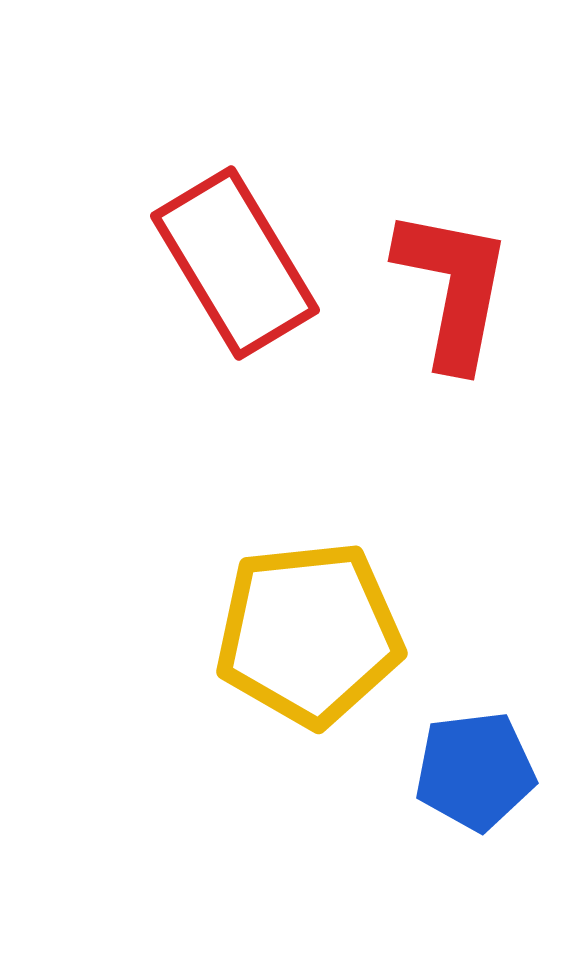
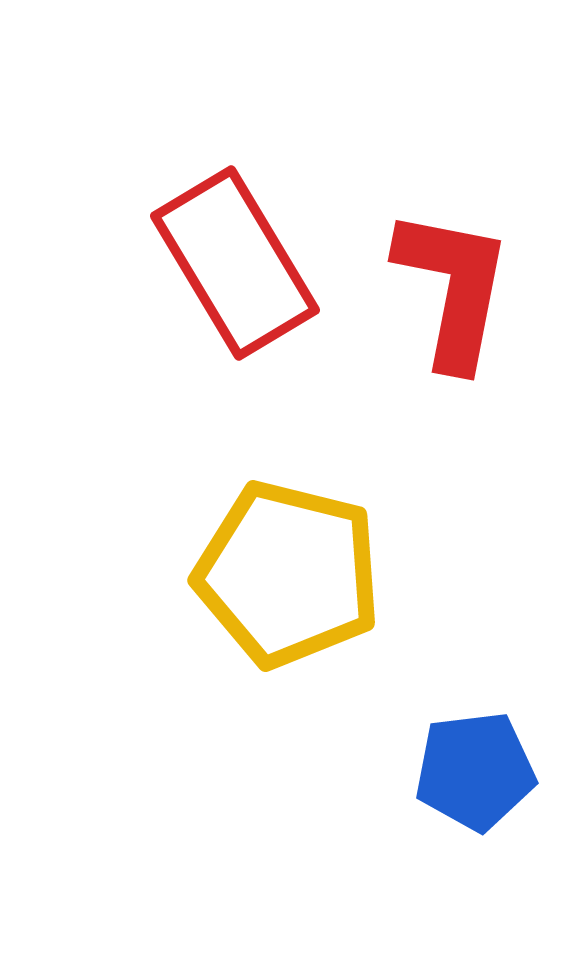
yellow pentagon: moved 21 px left, 60 px up; rotated 20 degrees clockwise
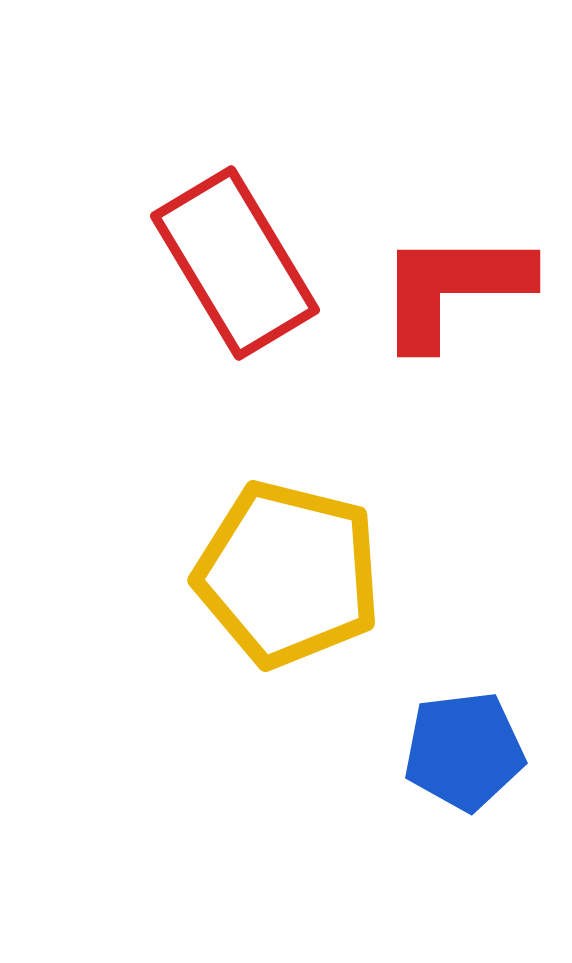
red L-shape: rotated 101 degrees counterclockwise
blue pentagon: moved 11 px left, 20 px up
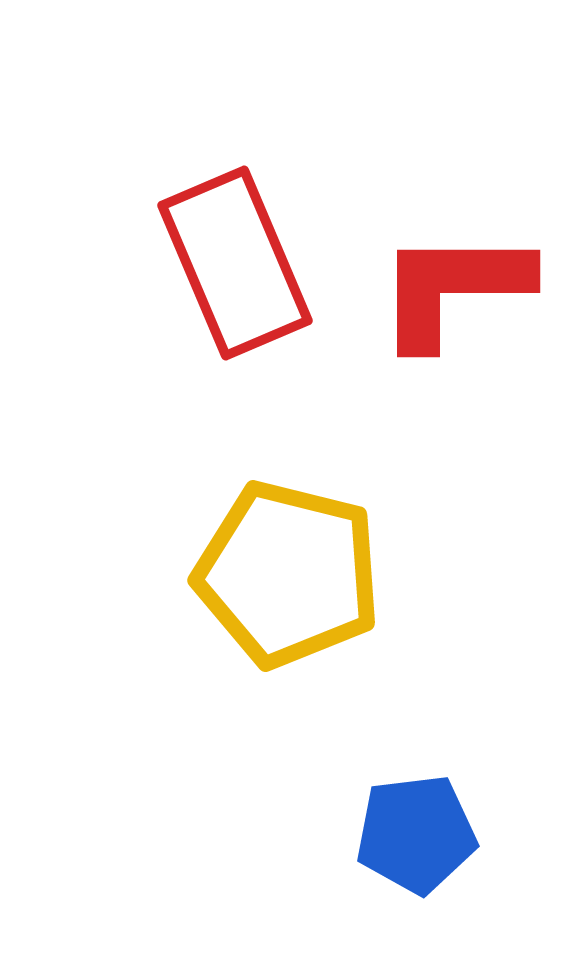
red rectangle: rotated 8 degrees clockwise
blue pentagon: moved 48 px left, 83 px down
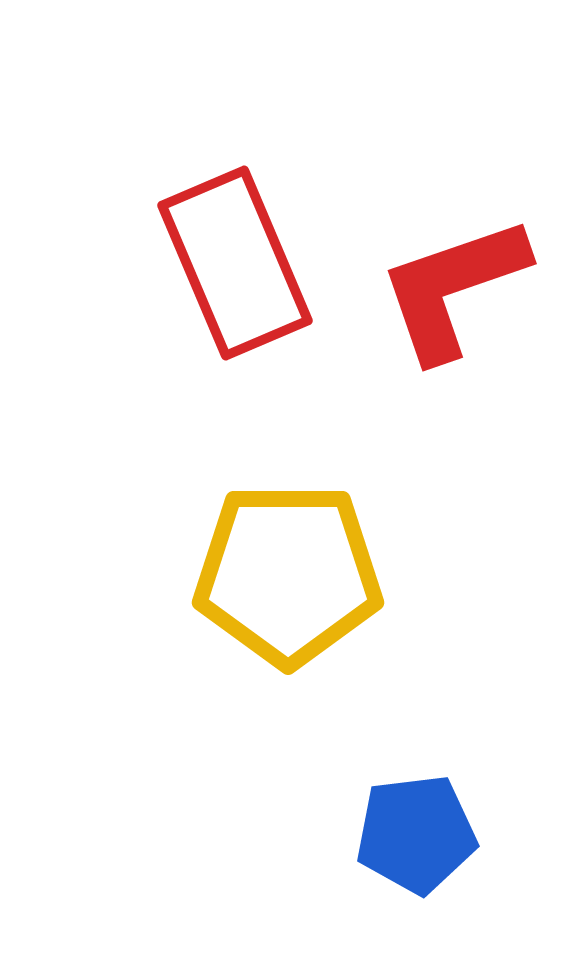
red L-shape: rotated 19 degrees counterclockwise
yellow pentagon: rotated 14 degrees counterclockwise
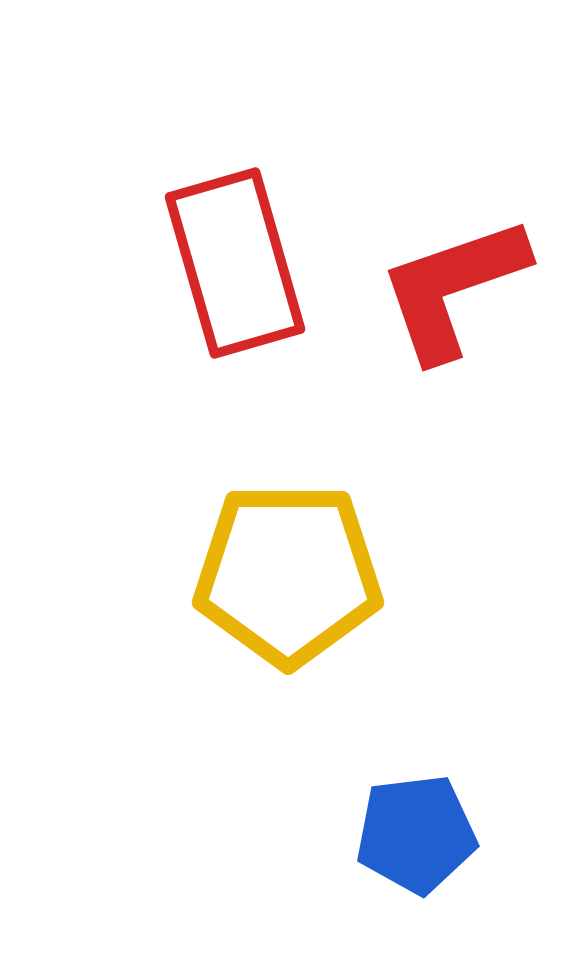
red rectangle: rotated 7 degrees clockwise
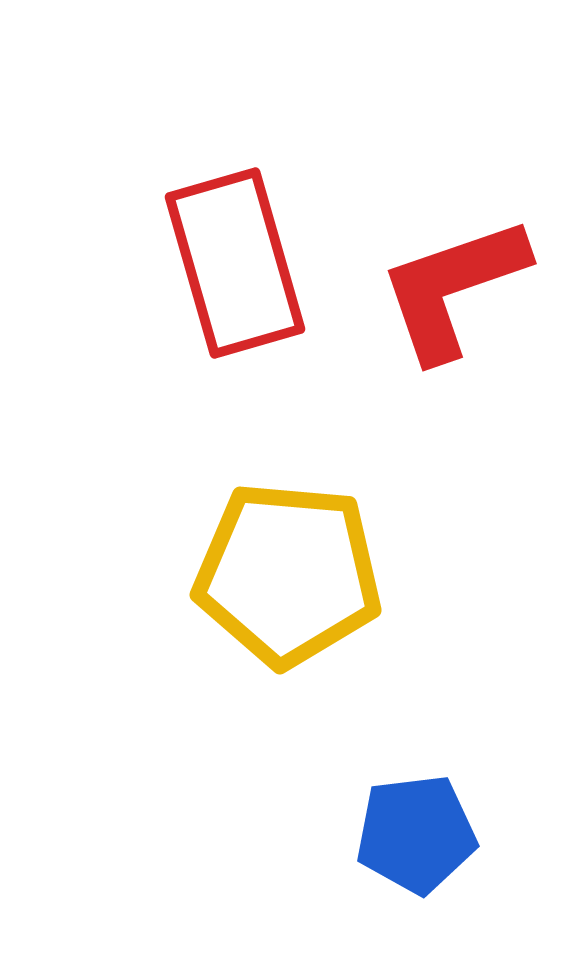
yellow pentagon: rotated 5 degrees clockwise
